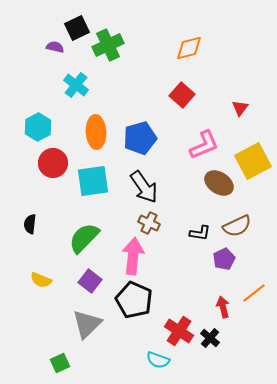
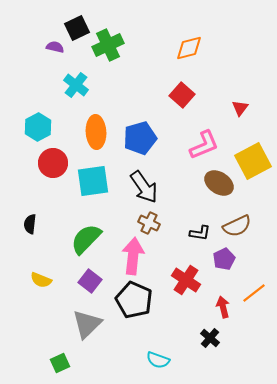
green semicircle: moved 2 px right, 1 px down
red cross: moved 7 px right, 51 px up
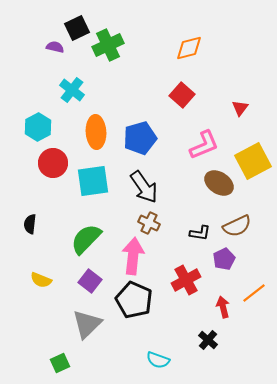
cyan cross: moved 4 px left, 5 px down
red cross: rotated 28 degrees clockwise
black cross: moved 2 px left, 2 px down
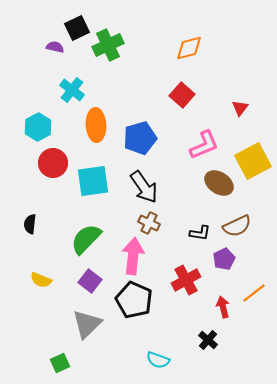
orange ellipse: moved 7 px up
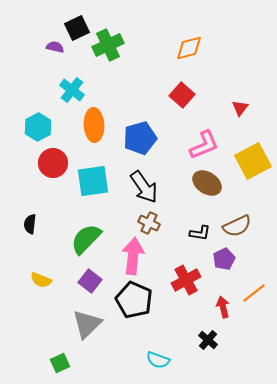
orange ellipse: moved 2 px left
brown ellipse: moved 12 px left
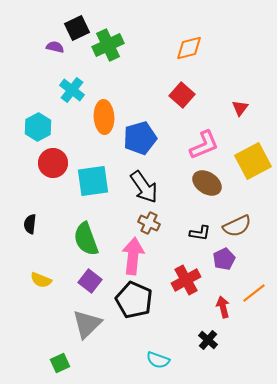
orange ellipse: moved 10 px right, 8 px up
green semicircle: rotated 64 degrees counterclockwise
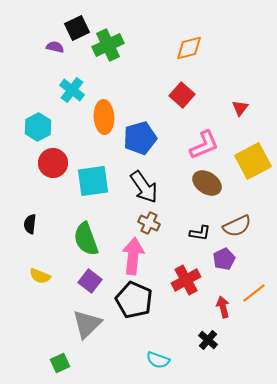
yellow semicircle: moved 1 px left, 4 px up
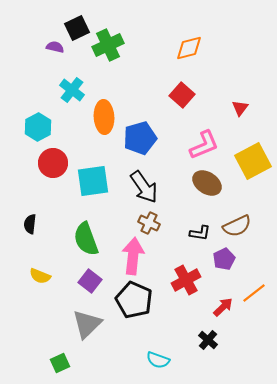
red arrow: rotated 60 degrees clockwise
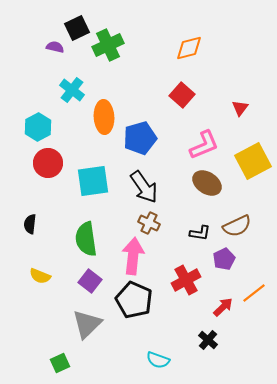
red circle: moved 5 px left
green semicircle: rotated 12 degrees clockwise
